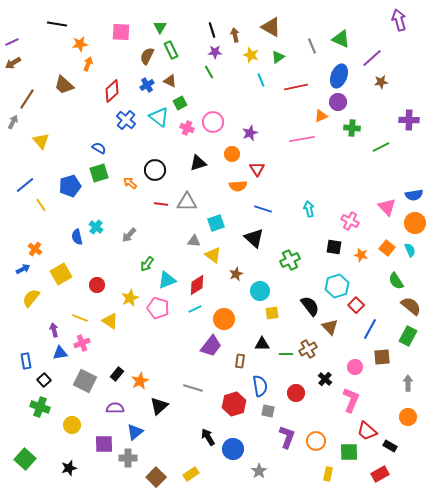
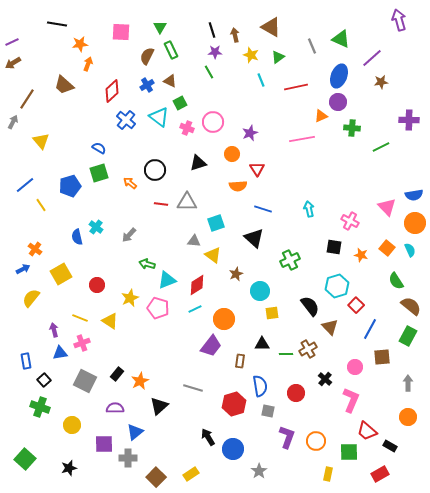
green arrow at (147, 264): rotated 70 degrees clockwise
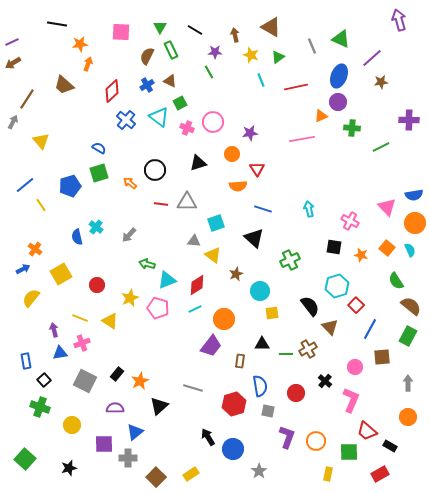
black line at (212, 30): moved 17 px left; rotated 42 degrees counterclockwise
purple star at (250, 133): rotated 14 degrees clockwise
black cross at (325, 379): moved 2 px down
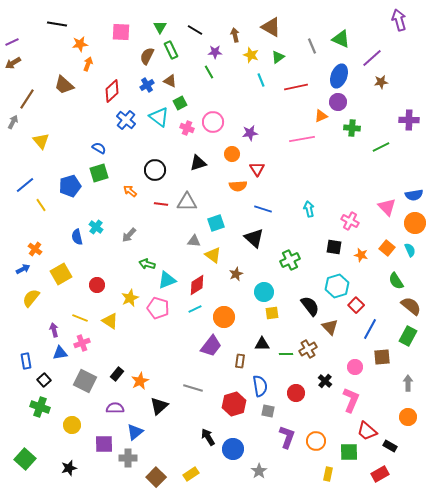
orange arrow at (130, 183): moved 8 px down
cyan circle at (260, 291): moved 4 px right, 1 px down
orange circle at (224, 319): moved 2 px up
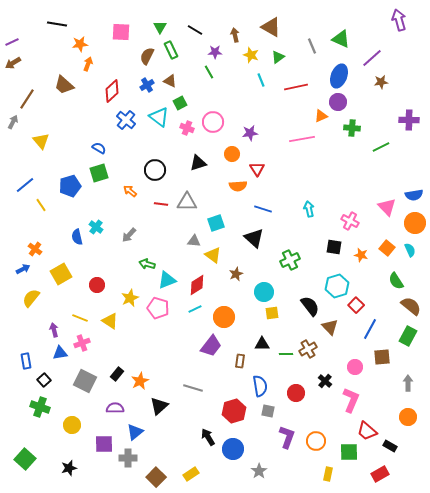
red hexagon at (234, 404): moved 7 px down
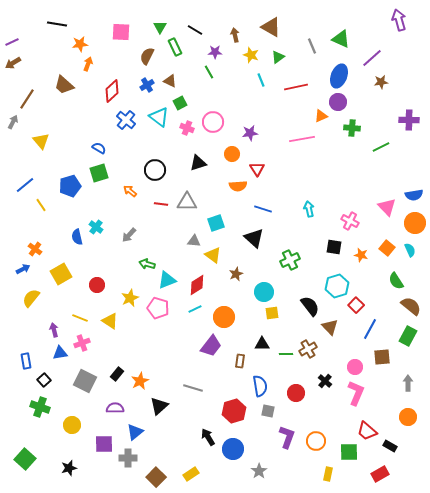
green rectangle at (171, 50): moved 4 px right, 3 px up
pink L-shape at (351, 400): moved 5 px right, 7 px up
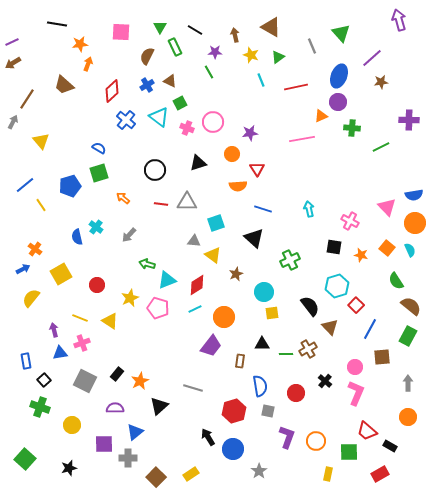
green triangle at (341, 39): moved 6 px up; rotated 24 degrees clockwise
orange arrow at (130, 191): moved 7 px left, 7 px down
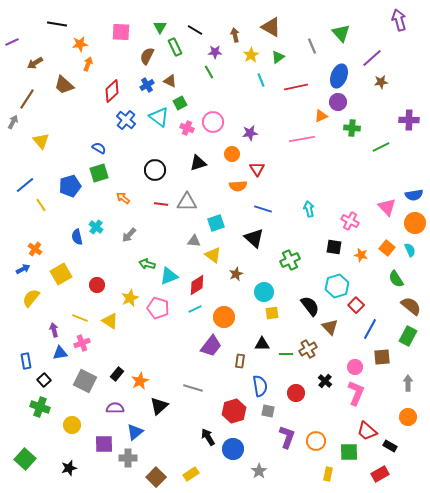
yellow star at (251, 55): rotated 21 degrees clockwise
brown arrow at (13, 63): moved 22 px right
cyan triangle at (167, 280): moved 2 px right, 4 px up
green semicircle at (396, 281): moved 2 px up
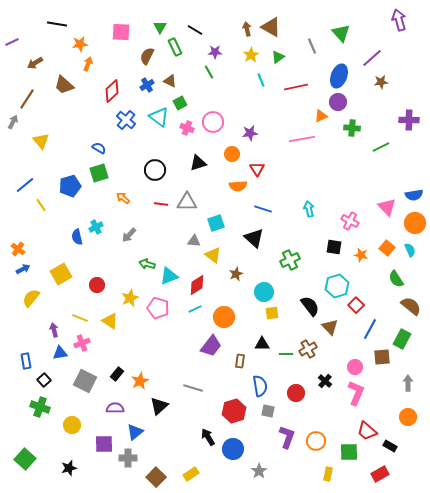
brown arrow at (235, 35): moved 12 px right, 6 px up
cyan cross at (96, 227): rotated 24 degrees clockwise
orange cross at (35, 249): moved 17 px left
green rectangle at (408, 336): moved 6 px left, 3 px down
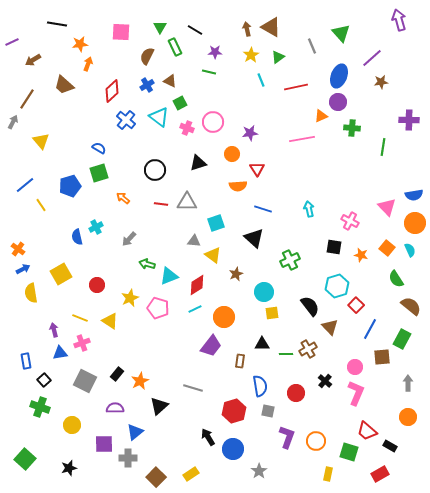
brown arrow at (35, 63): moved 2 px left, 3 px up
green line at (209, 72): rotated 48 degrees counterclockwise
green line at (381, 147): moved 2 px right; rotated 54 degrees counterclockwise
gray arrow at (129, 235): moved 4 px down
yellow semicircle at (31, 298): moved 5 px up; rotated 48 degrees counterclockwise
green square at (349, 452): rotated 18 degrees clockwise
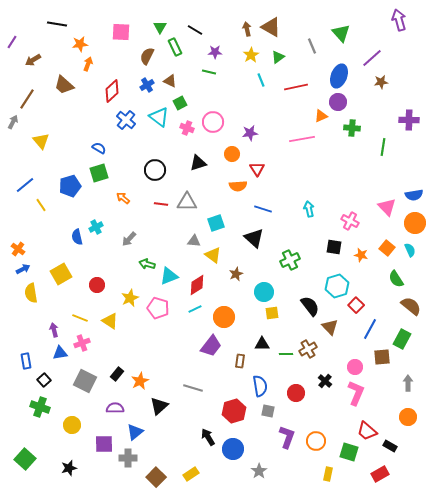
purple line at (12, 42): rotated 32 degrees counterclockwise
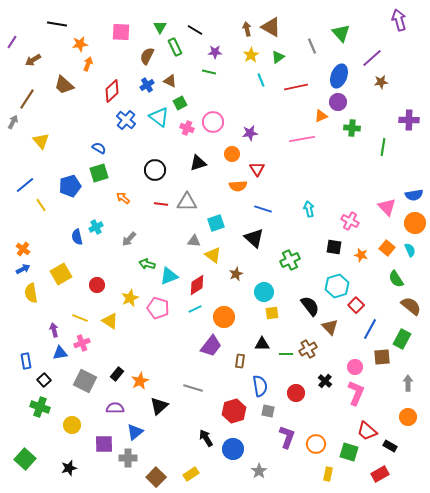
orange cross at (18, 249): moved 5 px right
black arrow at (208, 437): moved 2 px left, 1 px down
orange circle at (316, 441): moved 3 px down
